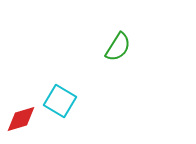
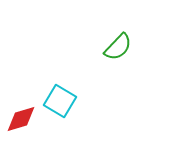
green semicircle: rotated 12 degrees clockwise
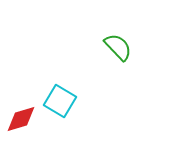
green semicircle: rotated 88 degrees counterclockwise
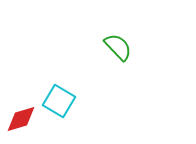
cyan square: moved 1 px left
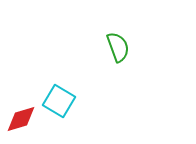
green semicircle: rotated 24 degrees clockwise
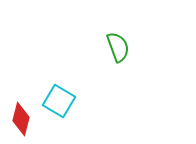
red diamond: rotated 60 degrees counterclockwise
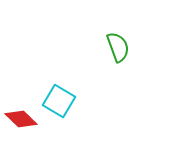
red diamond: rotated 60 degrees counterclockwise
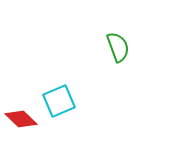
cyan square: rotated 36 degrees clockwise
